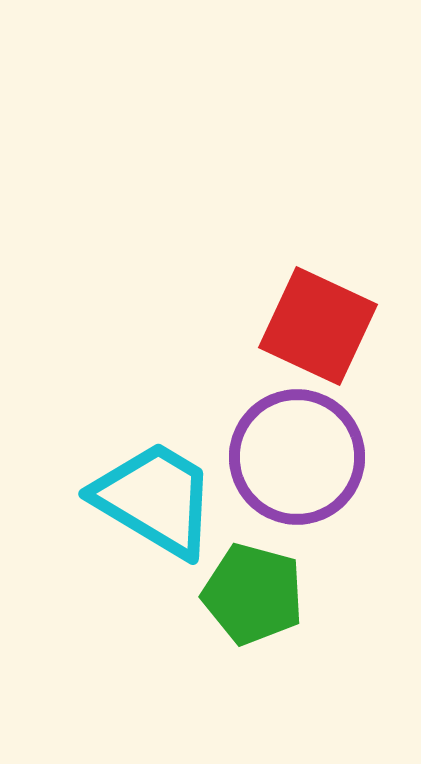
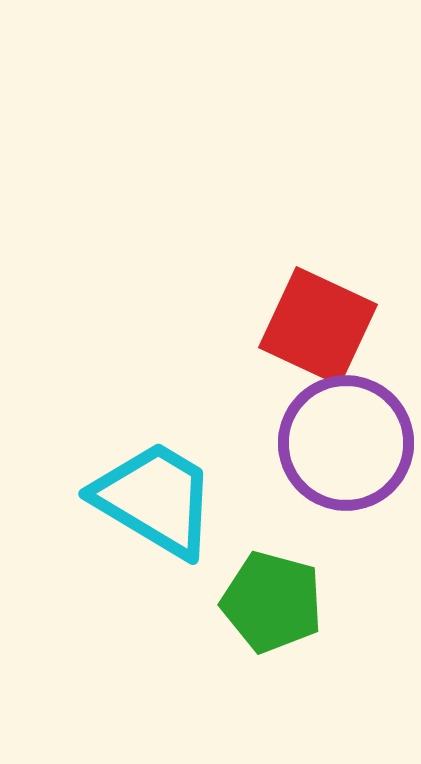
purple circle: moved 49 px right, 14 px up
green pentagon: moved 19 px right, 8 px down
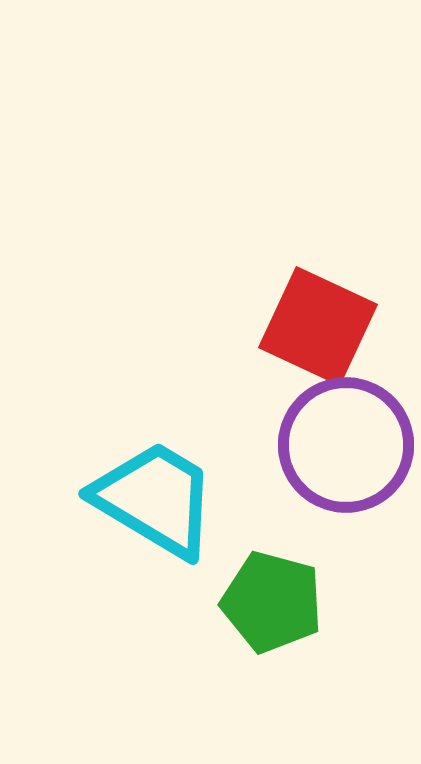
purple circle: moved 2 px down
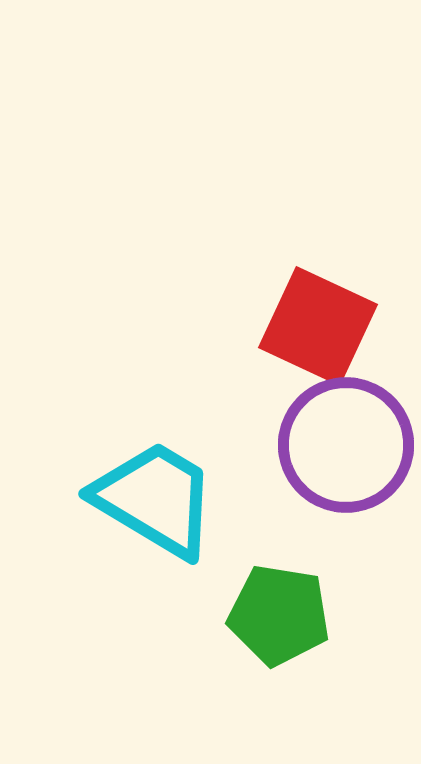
green pentagon: moved 7 px right, 13 px down; rotated 6 degrees counterclockwise
